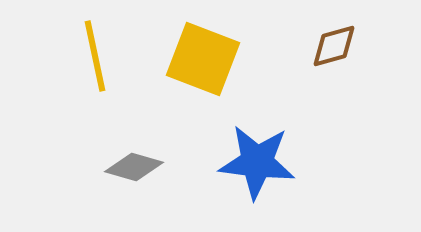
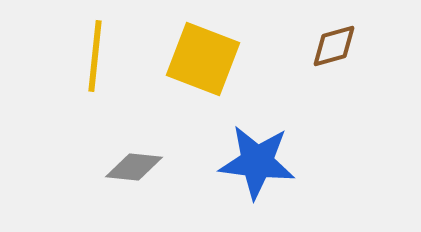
yellow line: rotated 18 degrees clockwise
gray diamond: rotated 10 degrees counterclockwise
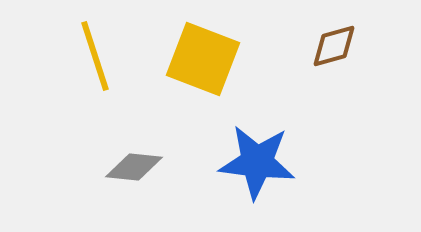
yellow line: rotated 24 degrees counterclockwise
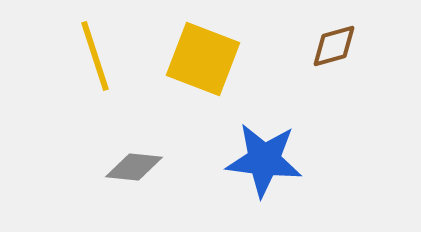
blue star: moved 7 px right, 2 px up
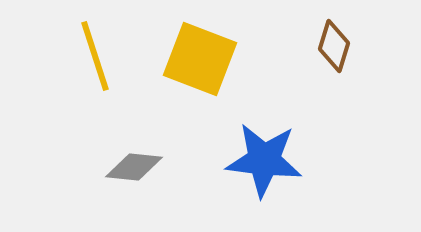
brown diamond: rotated 57 degrees counterclockwise
yellow square: moved 3 px left
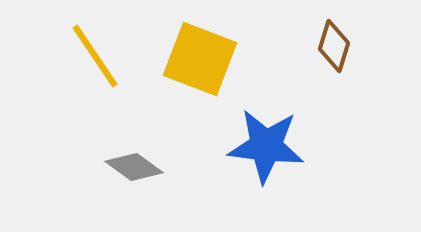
yellow line: rotated 16 degrees counterclockwise
blue star: moved 2 px right, 14 px up
gray diamond: rotated 30 degrees clockwise
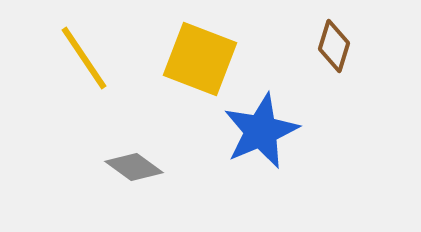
yellow line: moved 11 px left, 2 px down
blue star: moved 5 px left, 15 px up; rotated 30 degrees counterclockwise
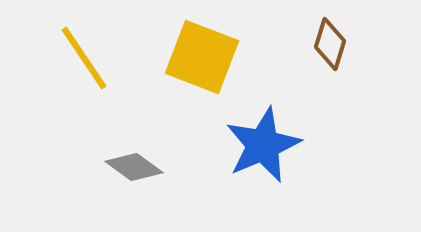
brown diamond: moved 4 px left, 2 px up
yellow square: moved 2 px right, 2 px up
blue star: moved 2 px right, 14 px down
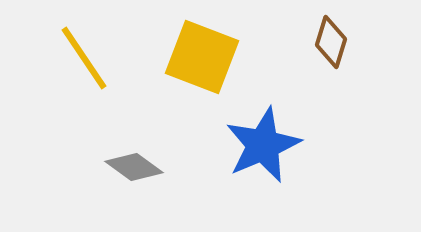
brown diamond: moved 1 px right, 2 px up
